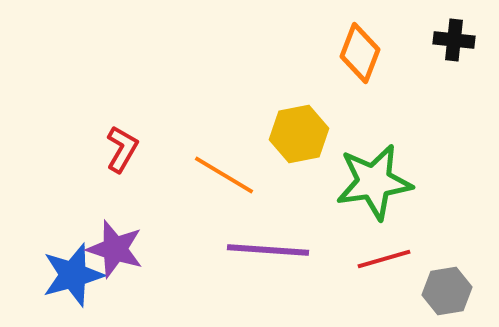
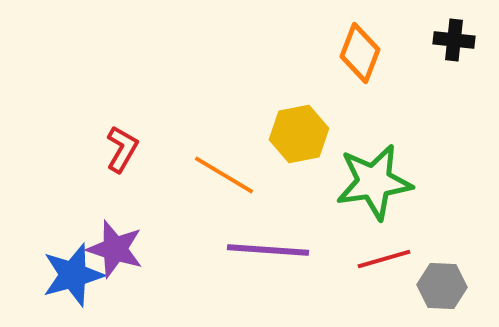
gray hexagon: moved 5 px left, 5 px up; rotated 12 degrees clockwise
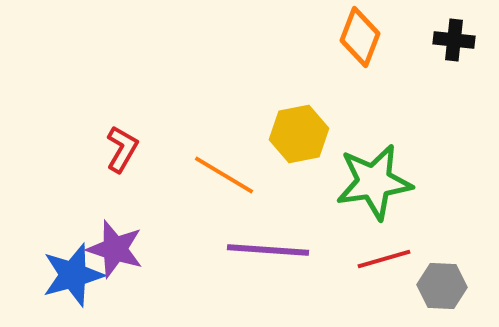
orange diamond: moved 16 px up
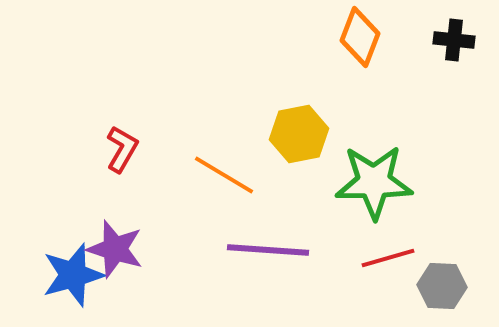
green star: rotated 8 degrees clockwise
red line: moved 4 px right, 1 px up
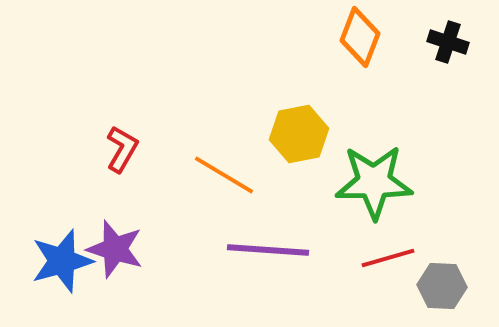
black cross: moved 6 px left, 2 px down; rotated 12 degrees clockwise
blue star: moved 11 px left, 14 px up
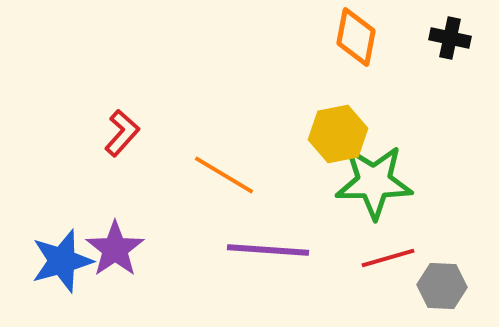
orange diamond: moved 4 px left; rotated 10 degrees counterclockwise
black cross: moved 2 px right, 4 px up; rotated 6 degrees counterclockwise
yellow hexagon: moved 39 px right
red L-shape: moved 16 px up; rotated 12 degrees clockwise
purple star: rotated 20 degrees clockwise
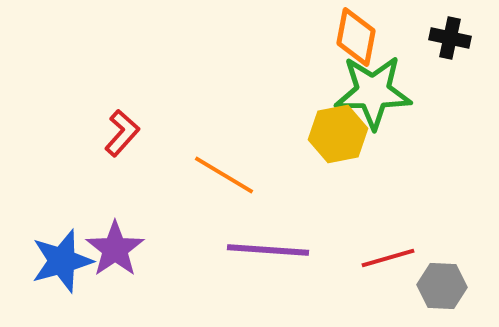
green star: moved 1 px left, 90 px up
